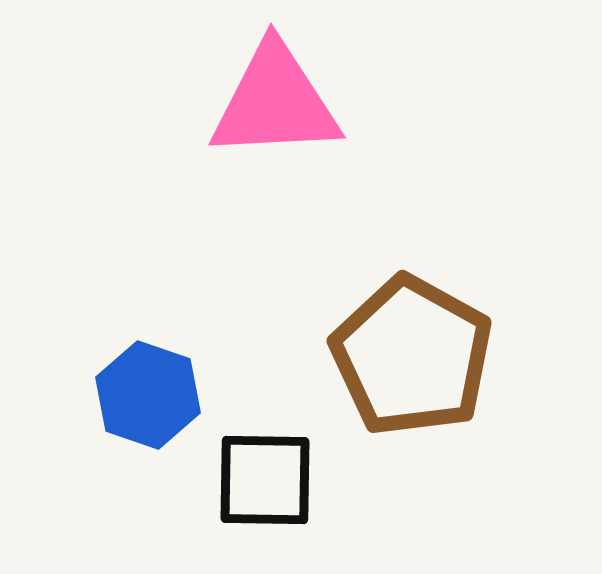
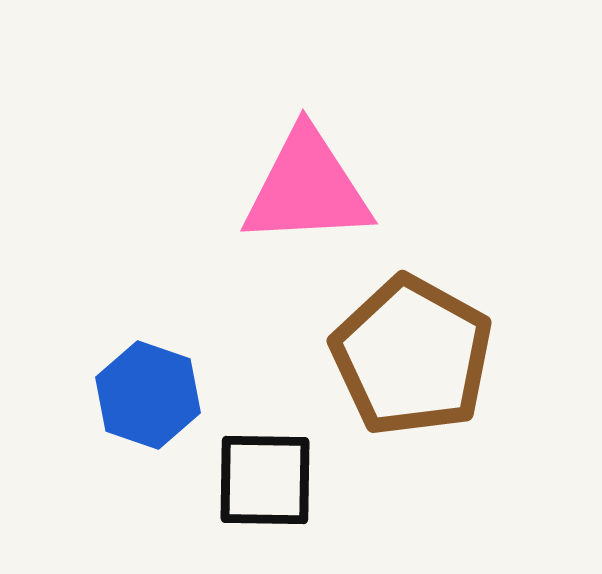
pink triangle: moved 32 px right, 86 px down
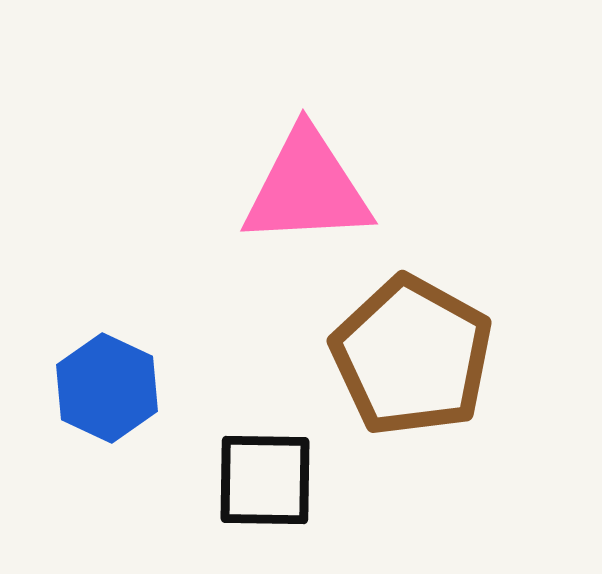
blue hexagon: moved 41 px left, 7 px up; rotated 6 degrees clockwise
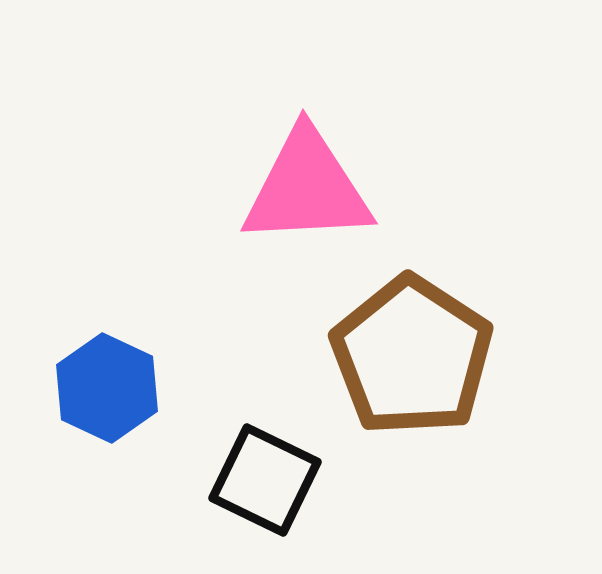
brown pentagon: rotated 4 degrees clockwise
black square: rotated 25 degrees clockwise
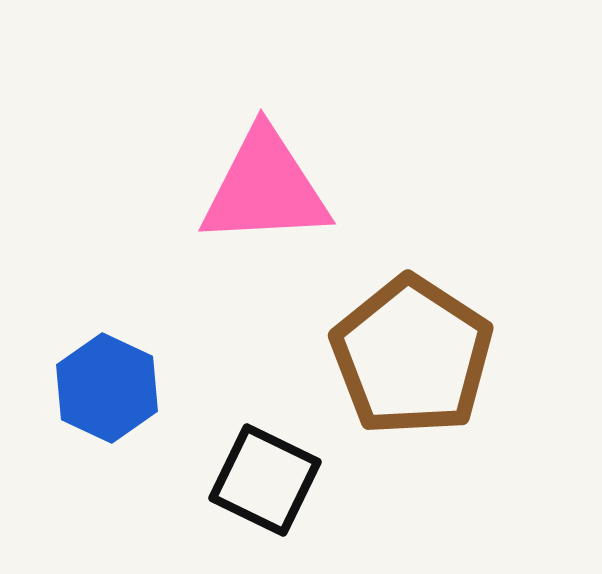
pink triangle: moved 42 px left
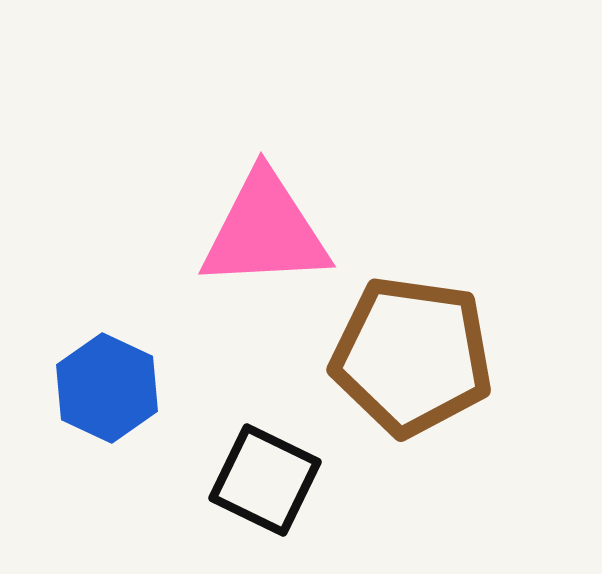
pink triangle: moved 43 px down
brown pentagon: rotated 25 degrees counterclockwise
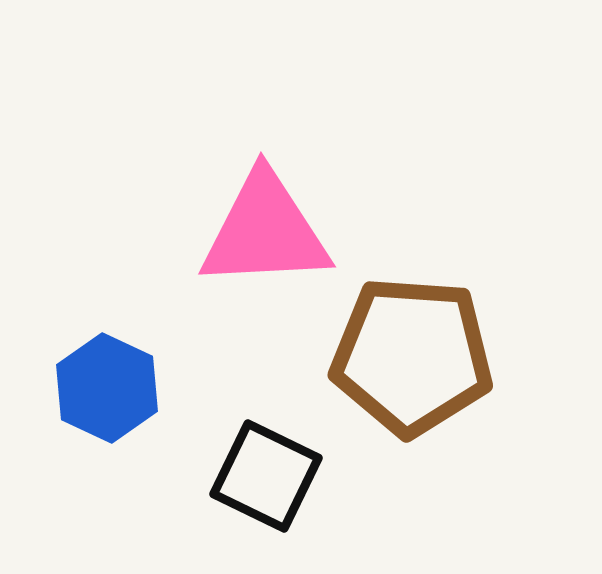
brown pentagon: rotated 4 degrees counterclockwise
black square: moved 1 px right, 4 px up
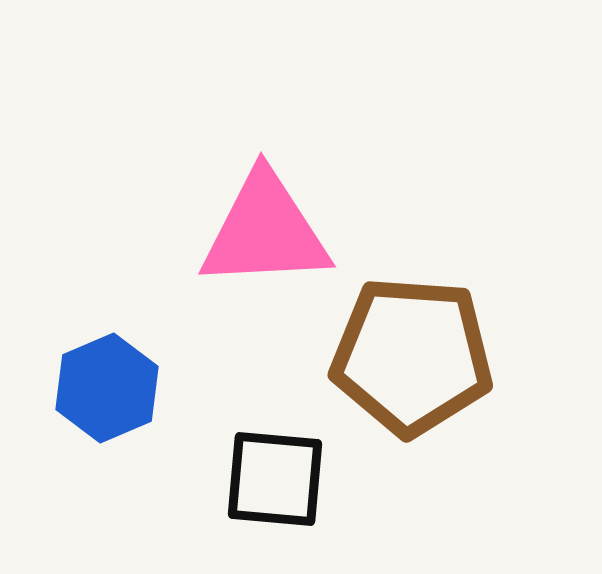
blue hexagon: rotated 12 degrees clockwise
black square: moved 9 px right, 3 px down; rotated 21 degrees counterclockwise
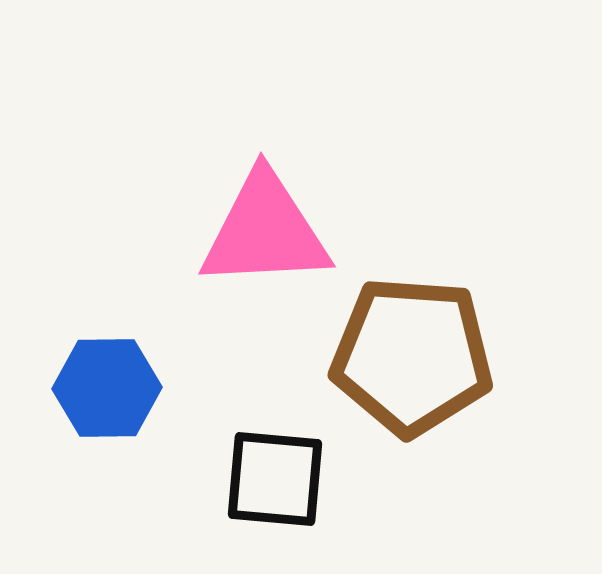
blue hexagon: rotated 22 degrees clockwise
